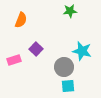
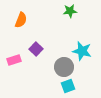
cyan square: rotated 16 degrees counterclockwise
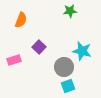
purple square: moved 3 px right, 2 px up
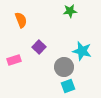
orange semicircle: rotated 42 degrees counterclockwise
